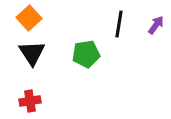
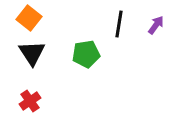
orange square: rotated 10 degrees counterclockwise
red cross: rotated 25 degrees counterclockwise
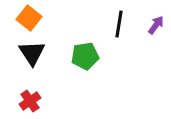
green pentagon: moved 1 px left, 2 px down
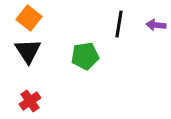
purple arrow: rotated 120 degrees counterclockwise
black triangle: moved 4 px left, 2 px up
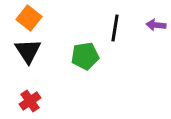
black line: moved 4 px left, 4 px down
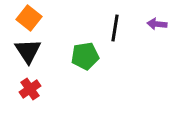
purple arrow: moved 1 px right, 1 px up
red cross: moved 12 px up
